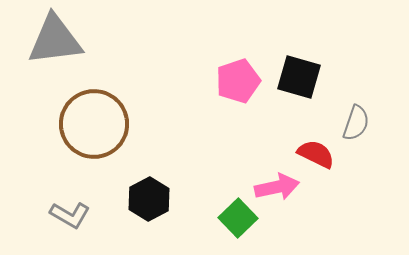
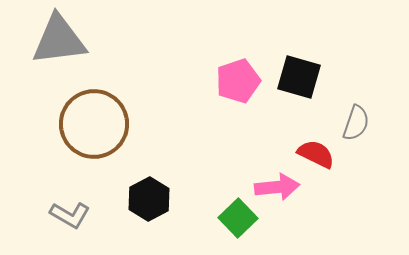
gray triangle: moved 4 px right
pink arrow: rotated 6 degrees clockwise
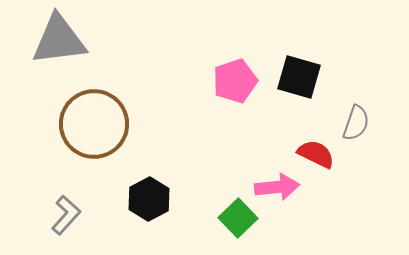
pink pentagon: moved 3 px left
gray L-shape: moved 4 px left; rotated 78 degrees counterclockwise
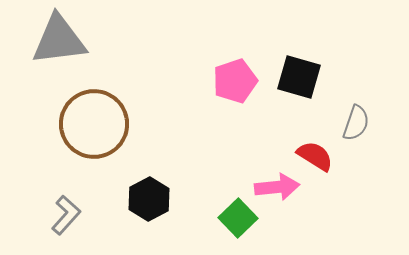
red semicircle: moved 1 px left, 2 px down; rotated 6 degrees clockwise
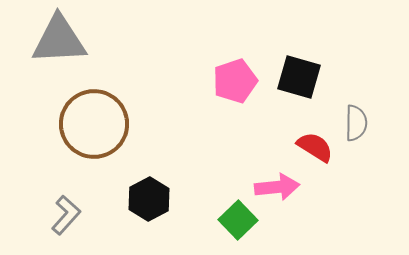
gray triangle: rotated 4 degrees clockwise
gray semicircle: rotated 18 degrees counterclockwise
red semicircle: moved 9 px up
green square: moved 2 px down
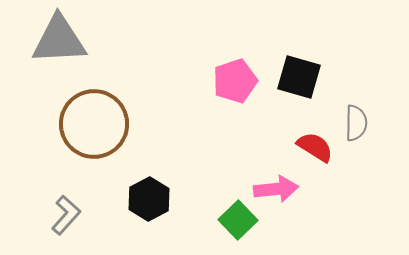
pink arrow: moved 1 px left, 2 px down
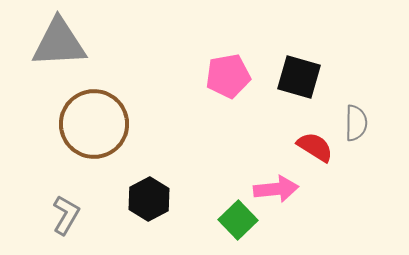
gray triangle: moved 3 px down
pink pentagon: moved 7 px left, 5 px up; rotated 9 degrees clockwise
gray L-shape: rotated 12 degrees counterclockwise
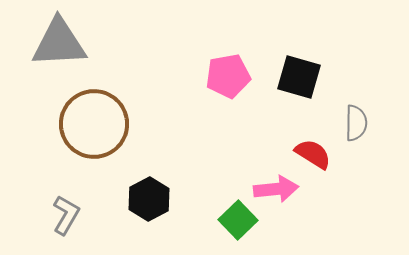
red semicircle: moved 2 px left, 7 px down
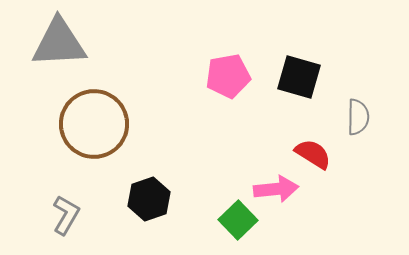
gray semicircle: moved 2 px right, 6 px up
black hexagon: rotated 9 degrees clockwise
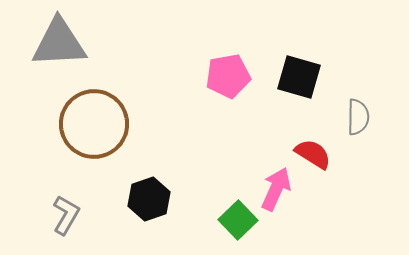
pink arrow: rotated 60 degrees counterclockwise
